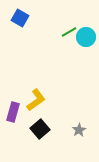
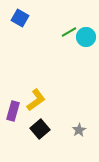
purple rectangle: moved 1 px up
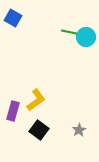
blue square: moved 7 px left
green line: rotated 42 degrees clockwise
black square: moved 1 px left, 1 px down; rotated 12 degrees counterclockwise
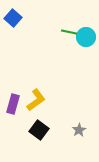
blue square: rotated 12 degrees clockwise
purple rectangle: moved 7 px up
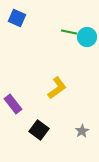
blue square: moved 4 px right; rotated 18 degrees counterclockwise
cyan circle: moved 1 px right
yellow L-shape: moved 21 px right, 12 px up
purple rectangle: rotated 54 degrees counterclockwise
gray star: moved 3 px right, 1 px down
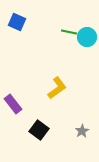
blue square: moved 4 px down
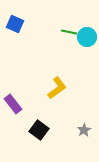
blue square: moved 2 px left, 2 px down
gray star: moved 2 px right, 1 px up
